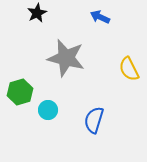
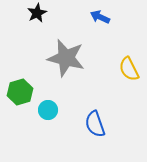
blue semicircle: moved 1 px right, 4 px down; rotated 36 degrees counterclockwise
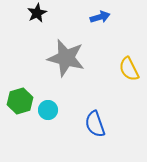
blue arrow: rotated 138 degrees clockwise
green hexagon: moved 9 px down
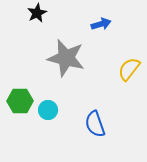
blue arrow: moved 1 px right, 7 px down
yellow semicircle: rotated 65 degrees clockwise
green hexagon: rotated 15 degrees clockwise
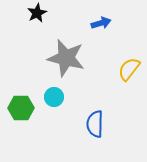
blue arrow: moved 1 px up
green hexagon: moved 1 px right, 7 px down
cyan circle: moved 6 px right, 13 px up
blue semicircle: rotated 20 degrees clockwise
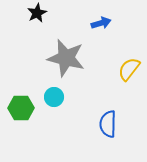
blue semicircle: moved 13 px right
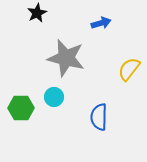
blue semicircle: moved 9 px left, 7 px up
